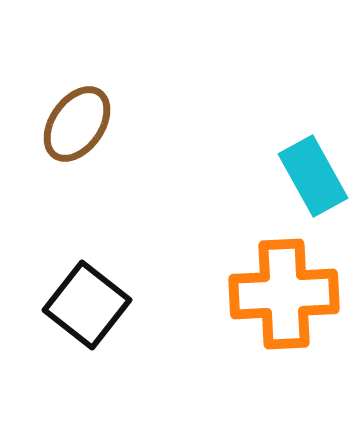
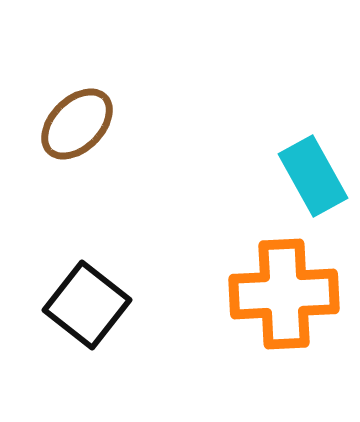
brown ellipse: rotated 10 degrees clockwise
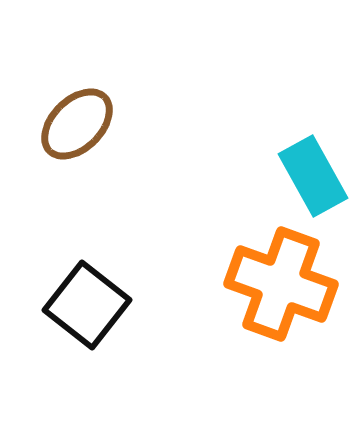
orange cross: moved 3 px left, 10 px up; rotated 23 degrees clockwise
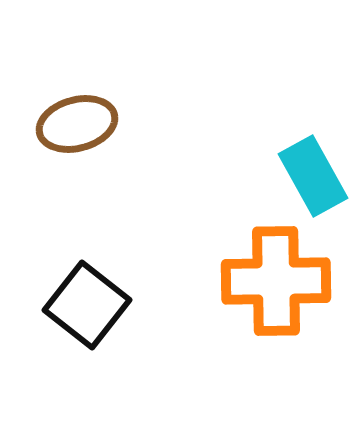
brown ellipse: rotated 30 degrees clockwise
orange cross: moved 5 px left, 3 px up; rotated 21 degrees counterclockwise
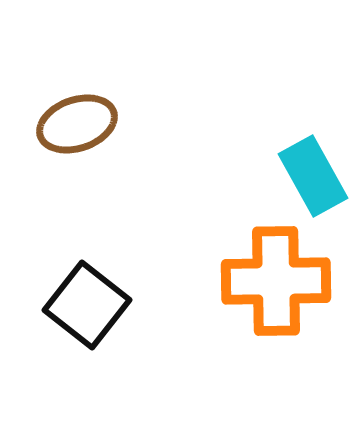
brown ellipse: rotated 4 degrees counterclockwise
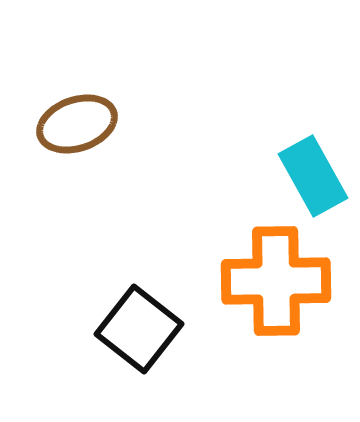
black square: moved 52 px right, 24 px down
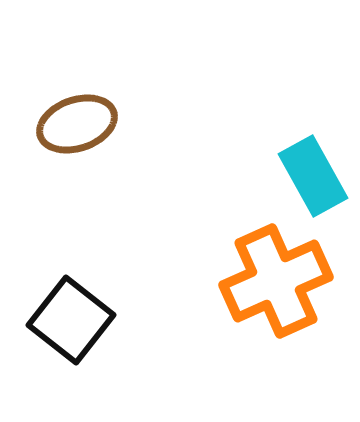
orange cross: rotated 23 degrees counterclockwise
black square: moved 68 px left, 9 px up
